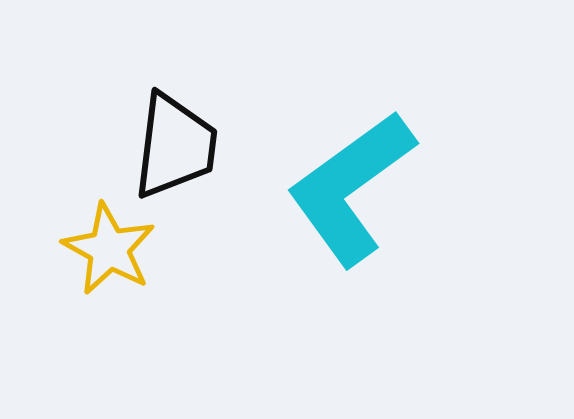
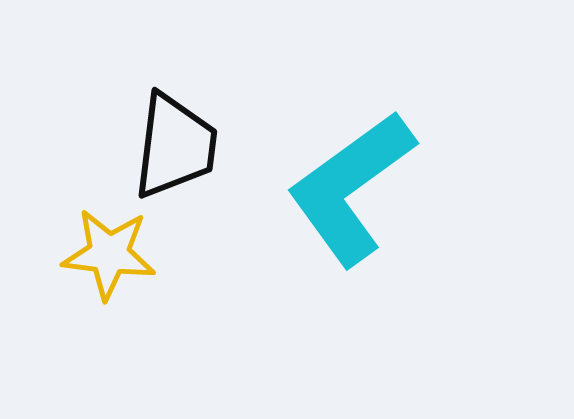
yellow star: moved 5 px down; rotated 22 degrees counterclockwise
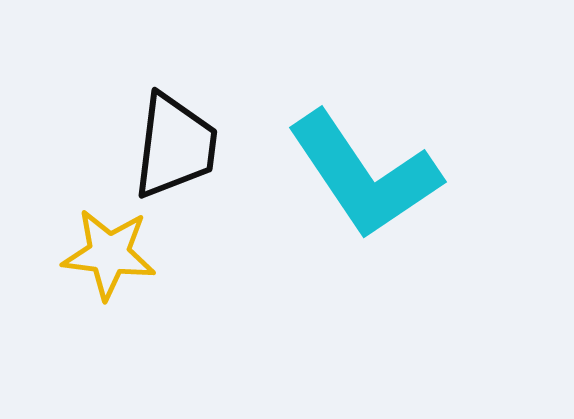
cyan L-shape: moved 13 px right, 13 px up; rotated 88 degrees counterclockwise
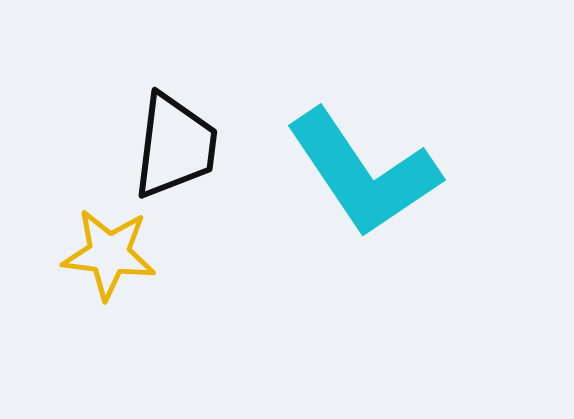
cyan L-shape: moved 1 px left, 2 px up
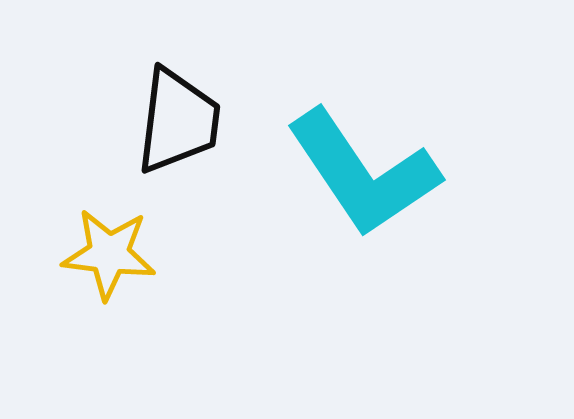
black trapezoid: moved 3 px right, 25 px up
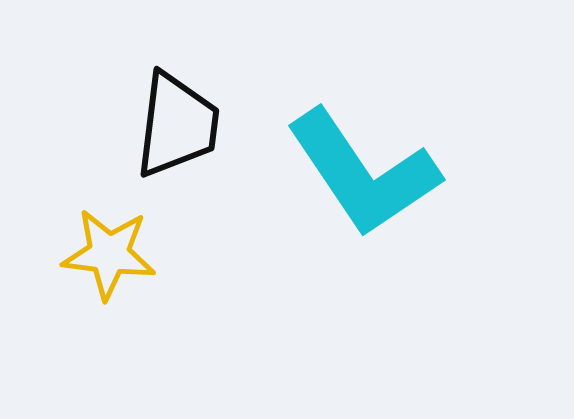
black trapezoid: moved 1 px left, 4 px down
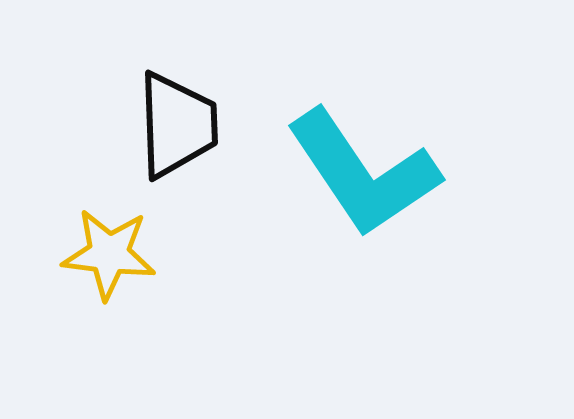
black trapezoid: rotated 9 degrees counterclockwise
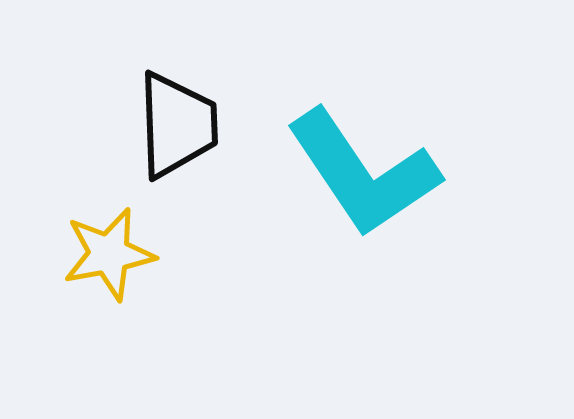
yellow star: rotated 18 degrees counterclockwise
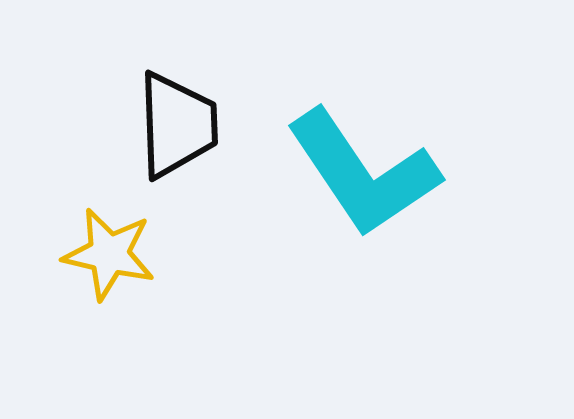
yellow star: rotated 24 degrees clockwise
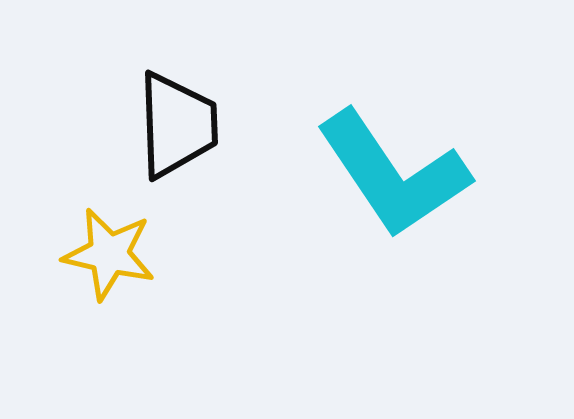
cyan L-shape: moved 30 px right, 1 px down
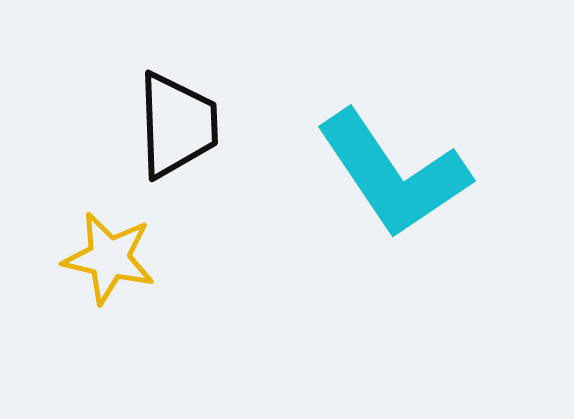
yellow star: moved 4 px down
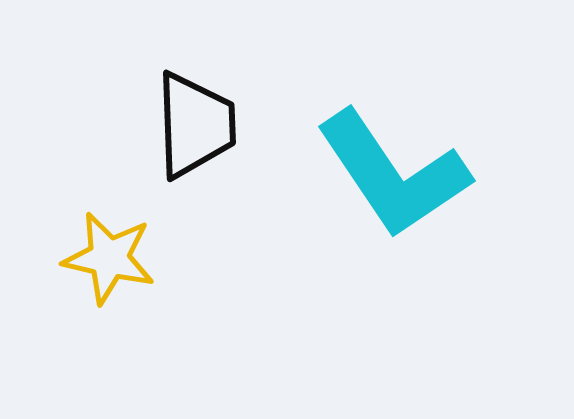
black trapezoid: moved 18 px right
